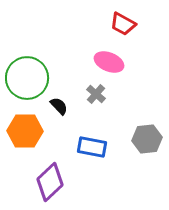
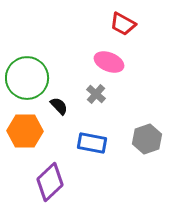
gray hexagon: rotated 12 degrees counterclockwise
blue rectangle: moved 4 px up
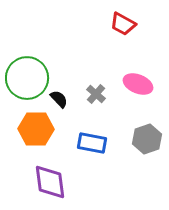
pink ellipse: moved 29 px right, 22 px down
black semicircle: moved 7 px up
orange hexagon: moved 11 px right, 2 px up
purple diamond: rotated 54 degrees counterclockwise
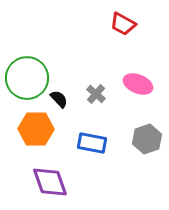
purple diamond: rotated 12 degrees counterclockwise
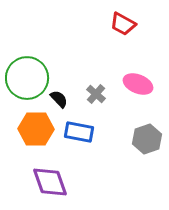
blue rectangle: moved 13 px left, 11 px up
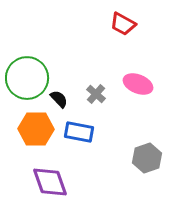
gray hexagon: moved 19 px down
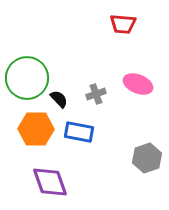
red trapezoid: rotated 24 degrees counterclockwise
gray cross: rotated 30 degrees clockwise
